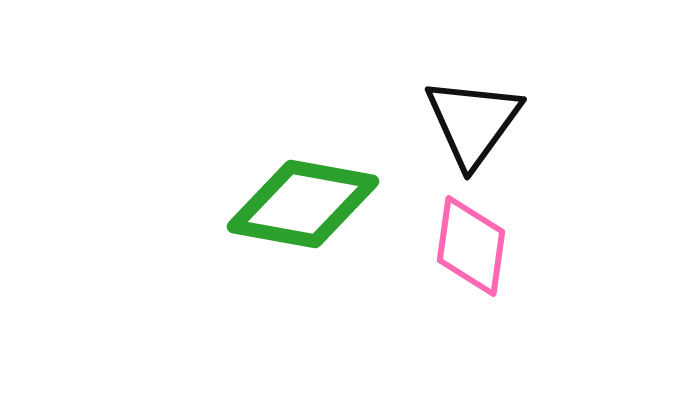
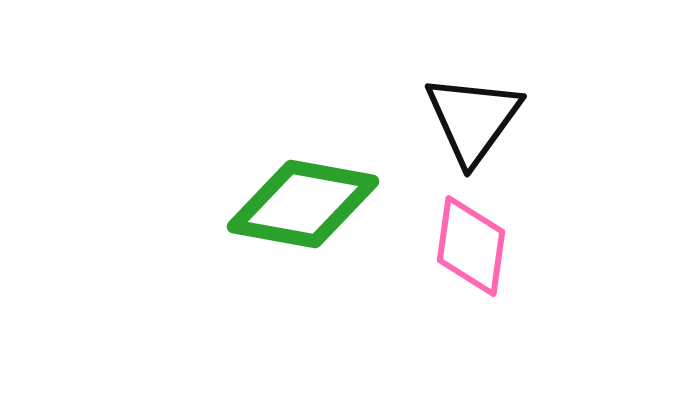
black triangle: moved 3 px up
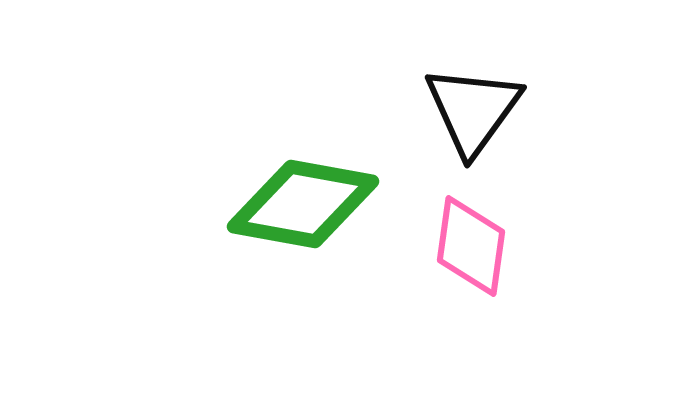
black triangle: moved 9 px up
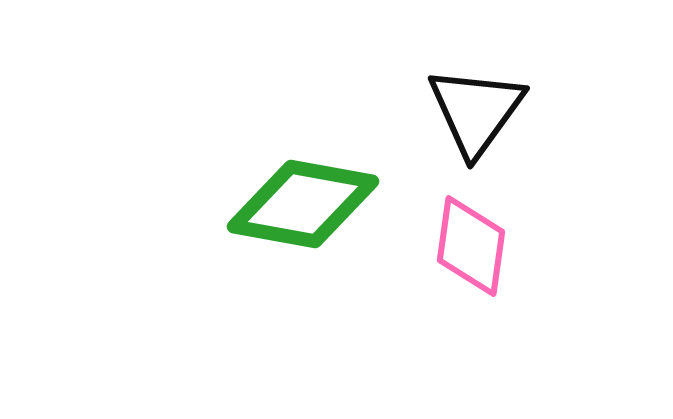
black triangle: moved 3 px right, 1 px down
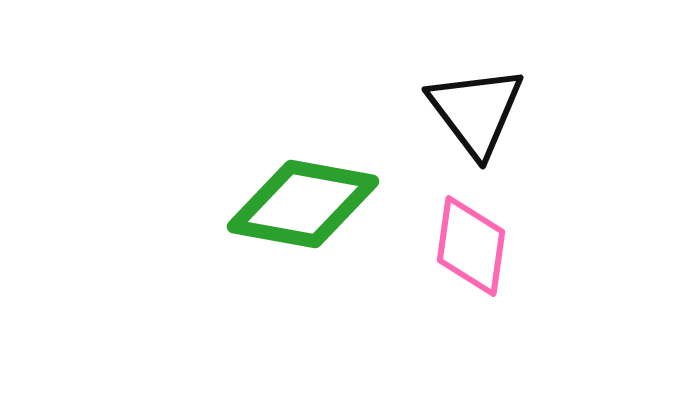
black triangle: rotated 13 degrees counterclockwise
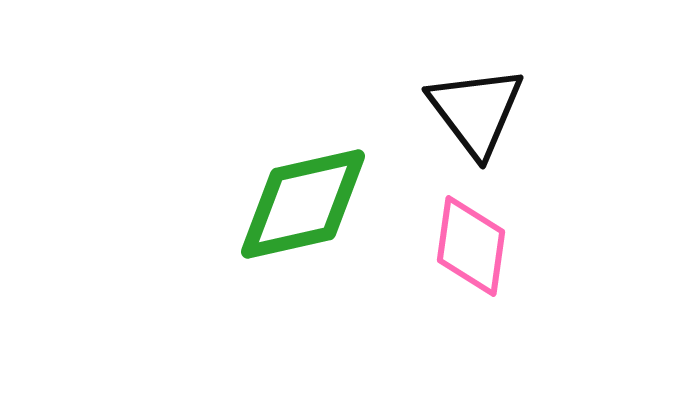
green diamond: rotated 23 degrees counterclockwise
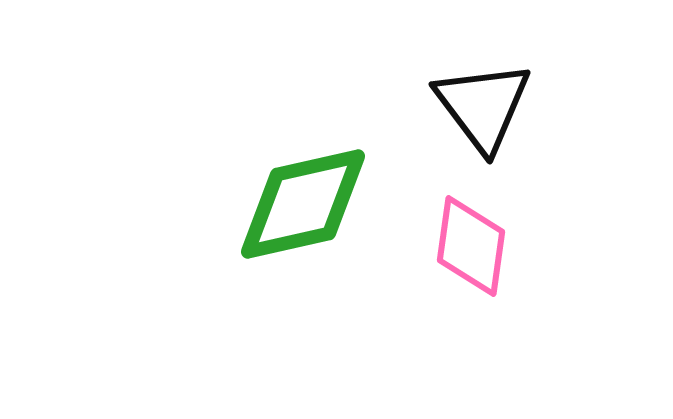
black triangle: moved 7 px right, 5 px up
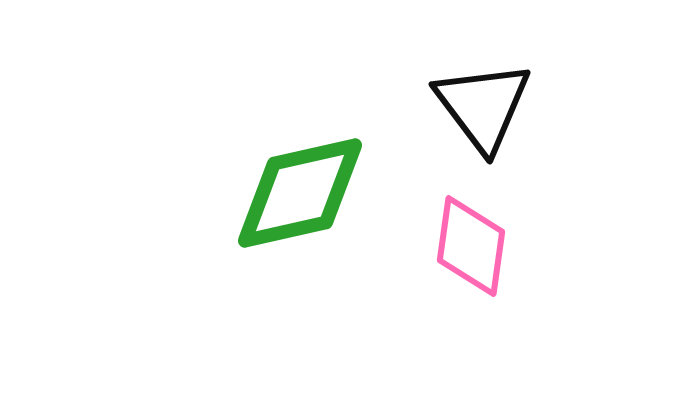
green diamond: moved 3 px left, 11 px up
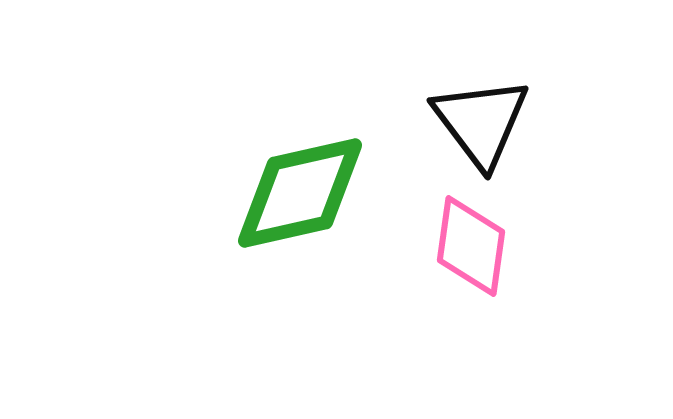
black triangle: moved 2 px left, 16 px down
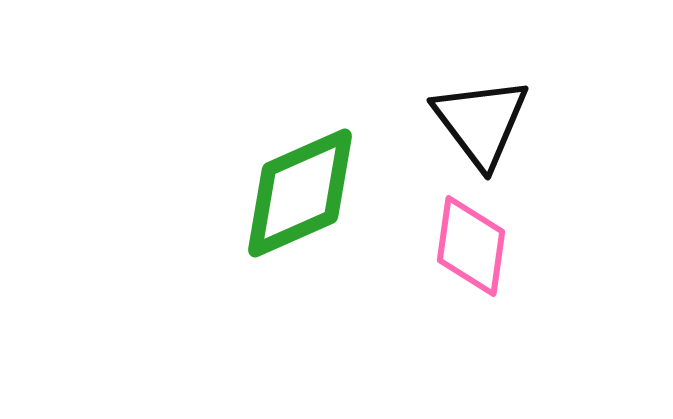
green diamond: rotated 11 degrees counterclockwise
